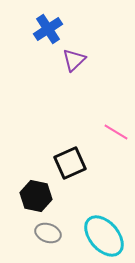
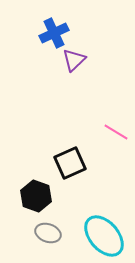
blue cross: moved 6 px right, 4 px down; rotated 8 degrees clockwise
black hexagon: rotated 8 degrees clockwise
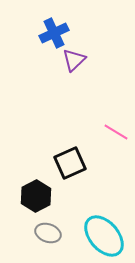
black hexagon: rotated 12 degrees clockwise
